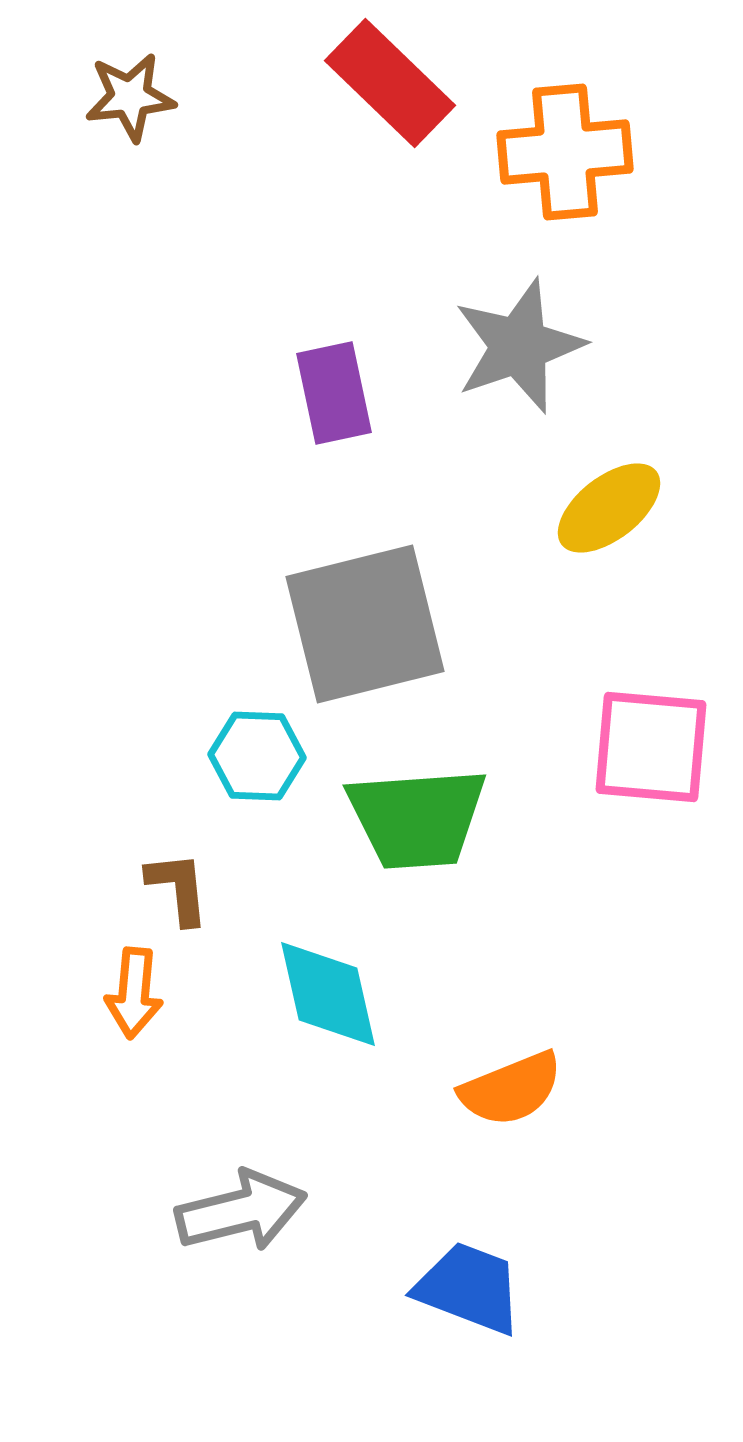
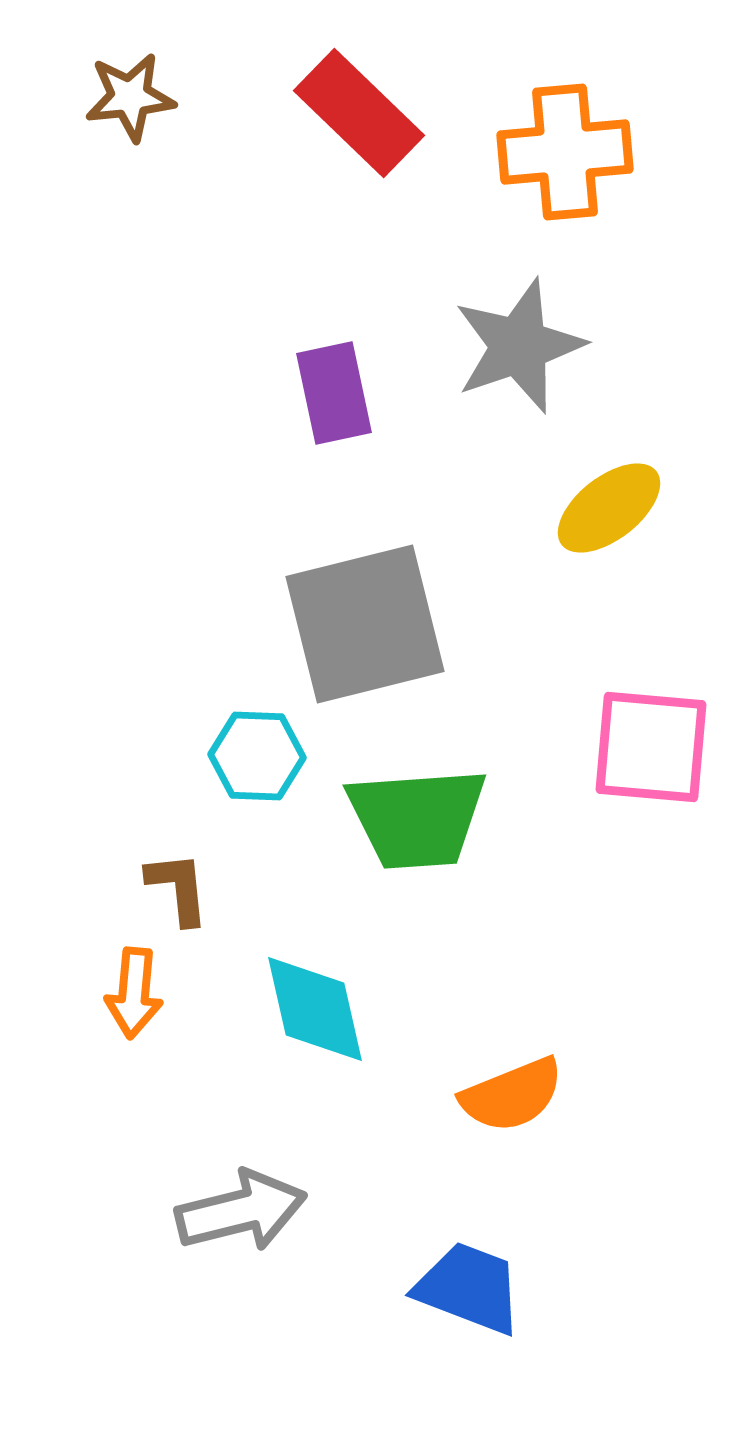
red rectangle: moved 31 px left, 30 px down
cyan diamond: moved 13 px left, 15 px down
orange semicircle: moved 1 px right, 6 px down
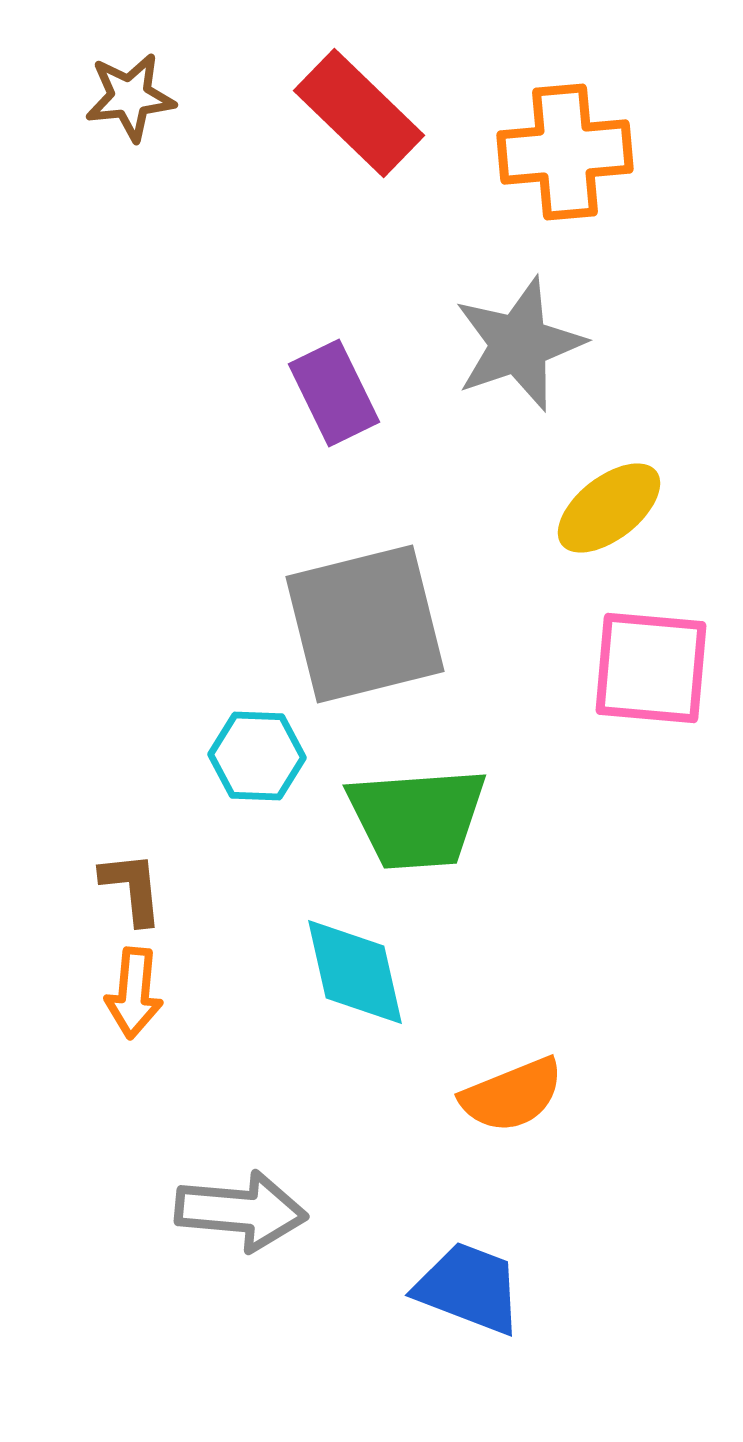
gray star: moved 2 px up
purple rectangle: rotated 14 degrees counterclockwise
pink square: moved 79 px up
brown L-shape: moved 46 px left
cyan diamond: moved 40 px right, 37 px up
gray arrow: rotated 19 degrees clockwise
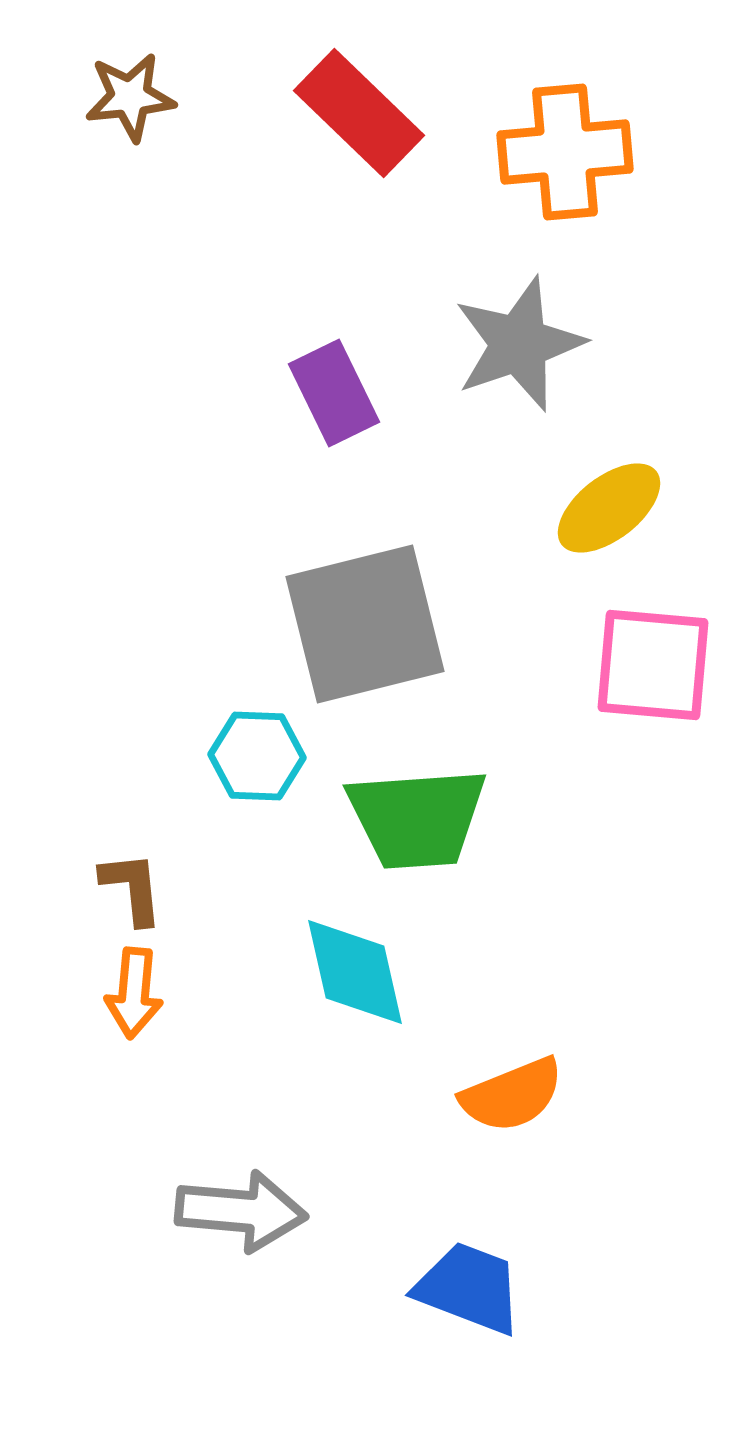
pink square: moved 2 px right, 3 px up
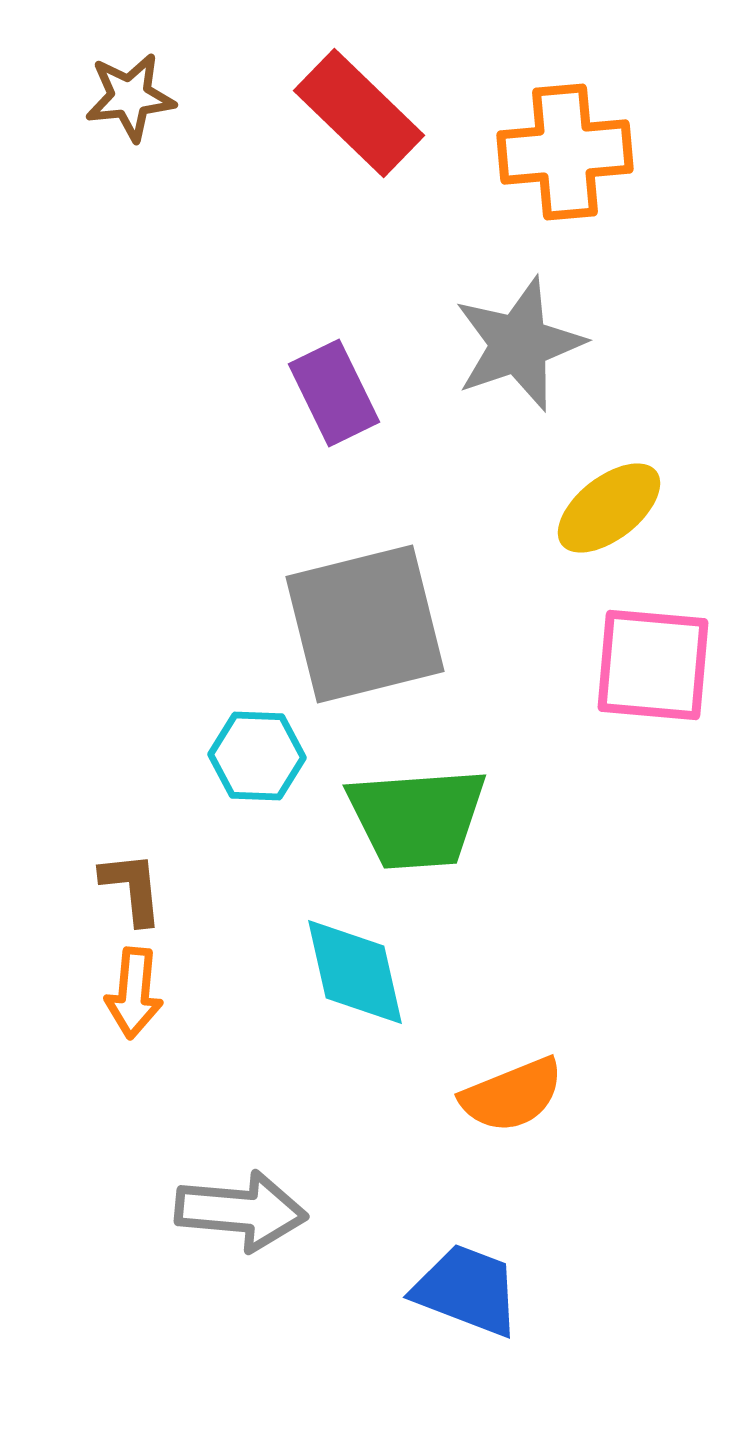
blue trapezoid: moved 2 px left, 2 px down
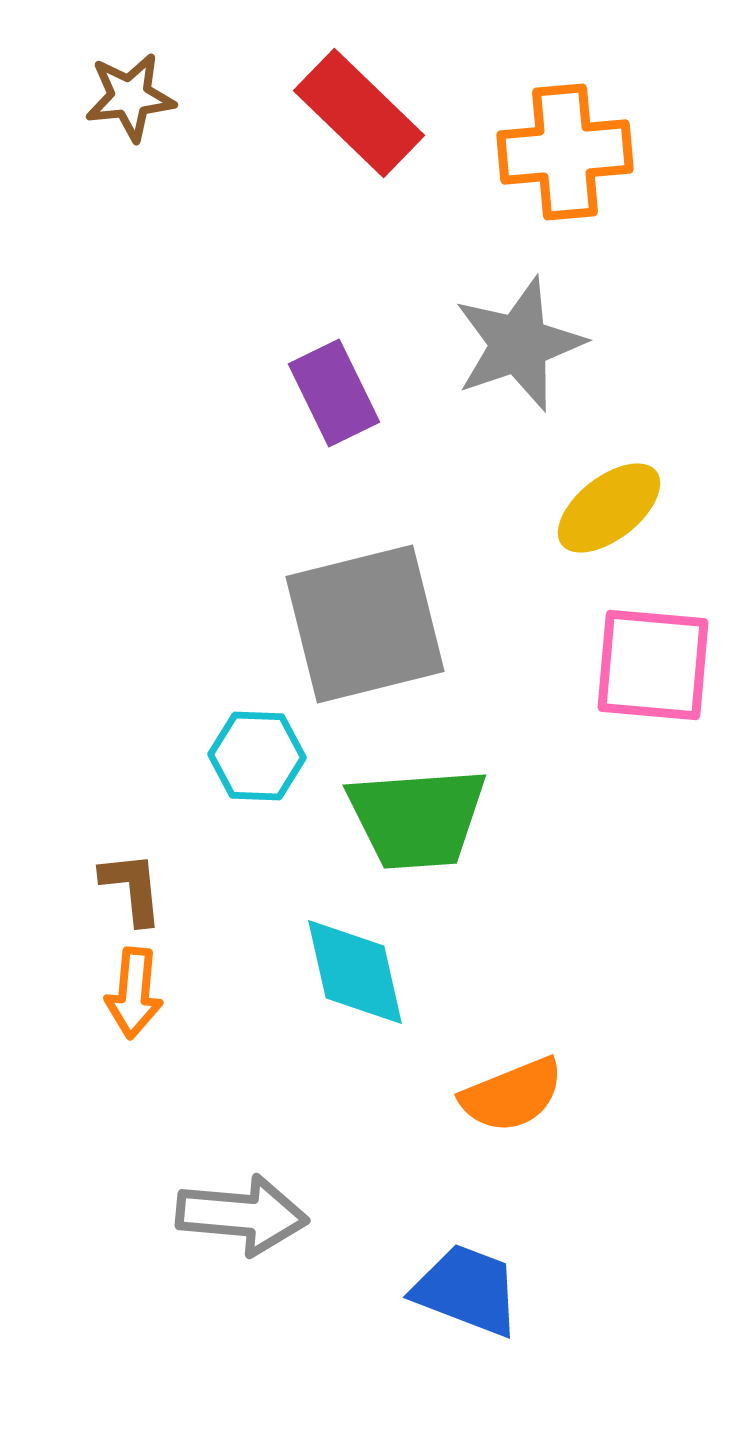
gray arrow: moved 1 px right, 4 px down
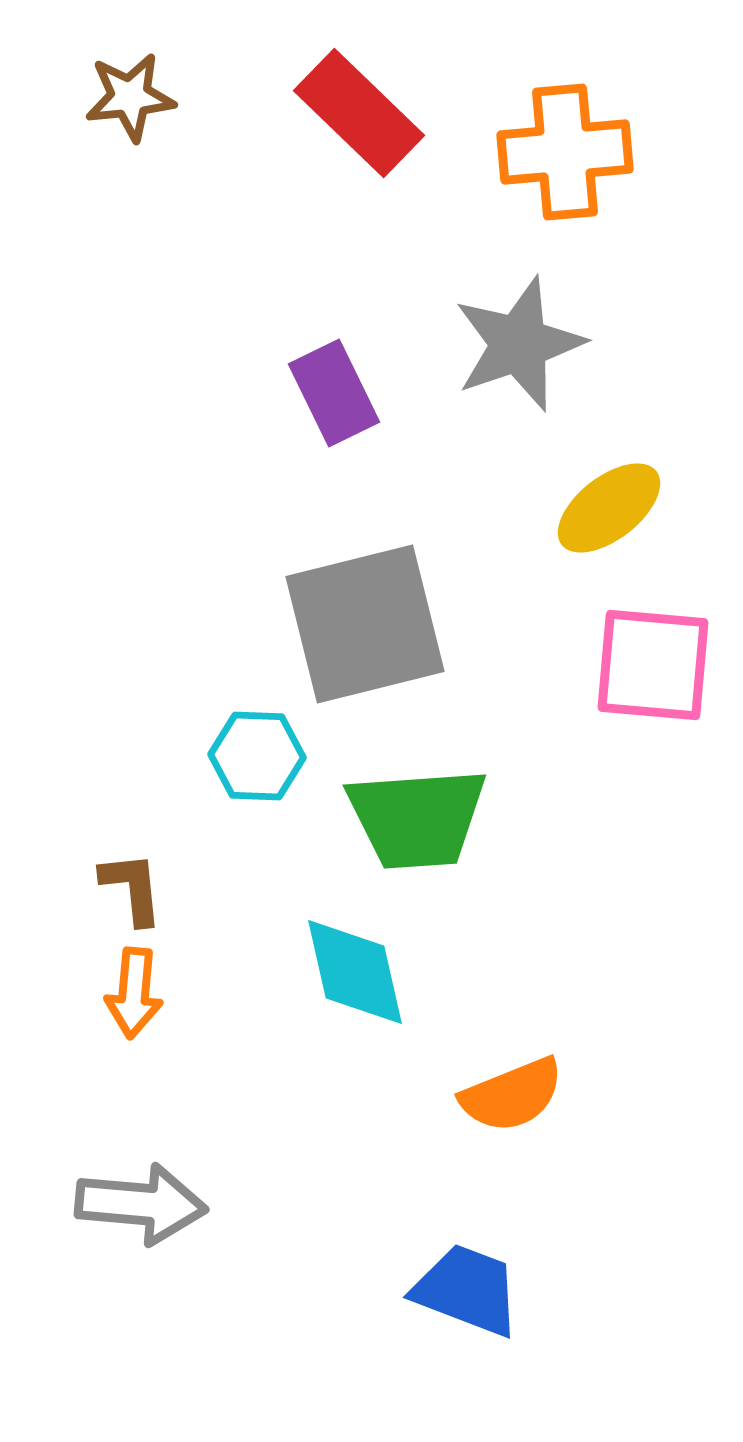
gray arrow: moved 101 px left, 11 px up
